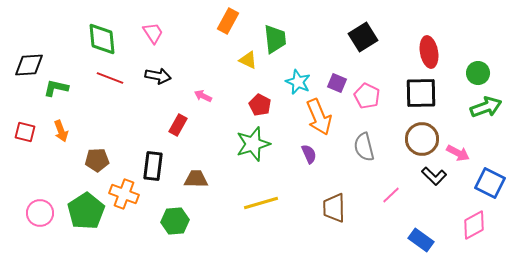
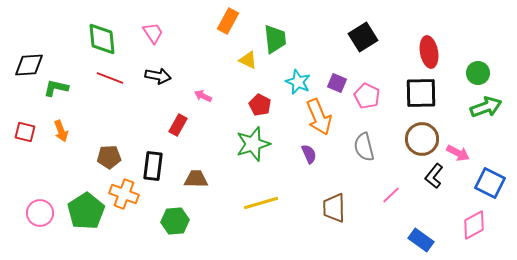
brown pentagon at (97, 160): moved 12 px right, 3 px up
black L-shape at (434, 176): rotated 85 degrees clockwise
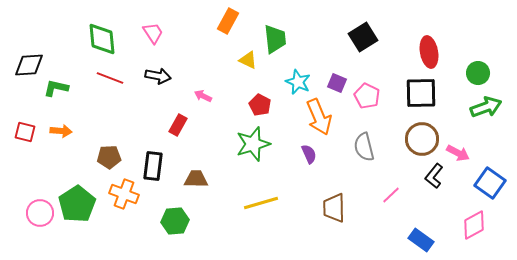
orange arrow at (61, 131): rotated 65 degrees counterclockwise
blue square at (490, 183): rotated 8 degrees clockwise
green pentagon at (86, 211): moved 9 px left, 7 px up
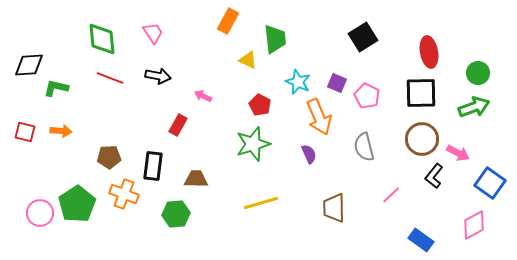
green arrow at (486, 107): moved 12 px left
green hexagon at (175, 221): moved 1 px right, 7 px up
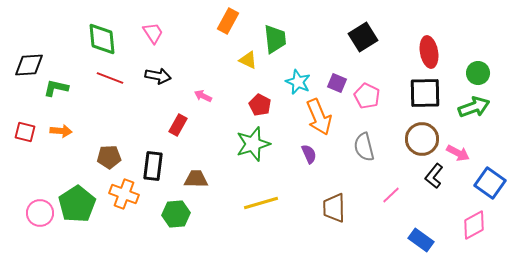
black square at (421, 93): moved 4 px right
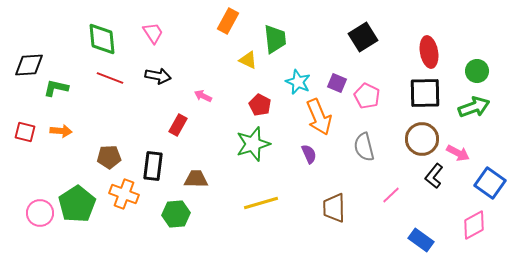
green circle at (478, 73): moved 1 px left, 2 px up
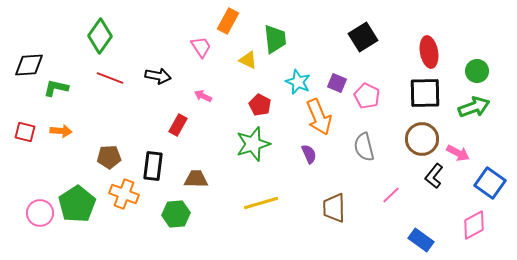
pink trapezoid at (153, 33): moved 48 px right, 14 px down
green diamond at (102, 39): moved 2 px left, 3 px up; rotated 40 degrees clockwise
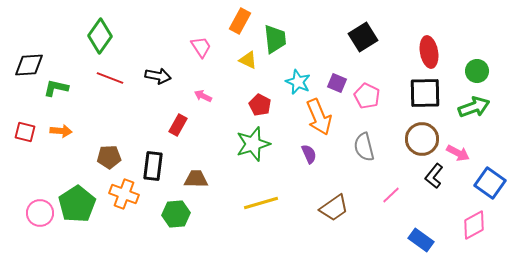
orange rectangle at (228, 21): moved 12 px right
brown trapezoid at (334, 208): rotated 124 degrees counterclockwise
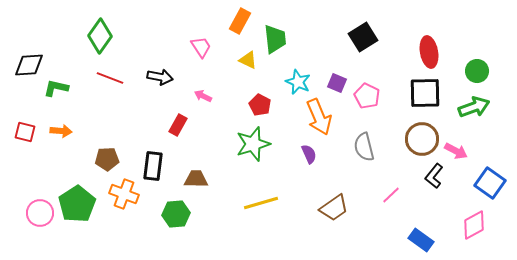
black arrow at (158, 76): moved 2 px right, 1 px down
pink arrow at (458, 153): moved 2 px left, 2 px up
brown pentagon at (109, 157): moved 2 px left, 2 px down
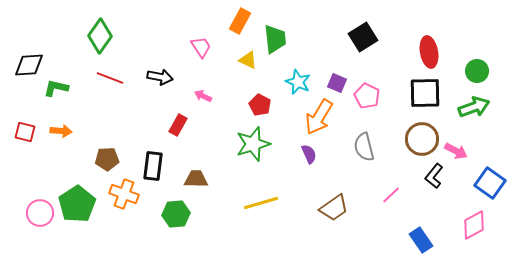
orange arrow at (319, 117): rotated 54 degrees clockwise
blue rectangle at (421, 240): rotated 20 degrees clockwise
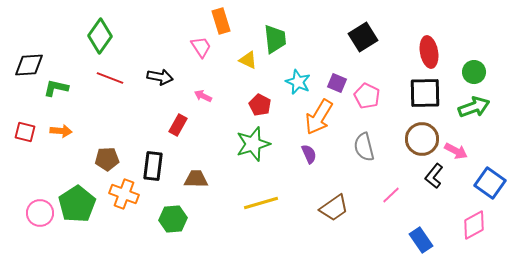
orange rectangle at (240, 21): moved 19 px left; rotated 45 degrees counterclockwise
green circle at (477, 71): moved 3 px left, 1 px down
green hexagon at (176, 214): moved 3 px left, 5 px down
